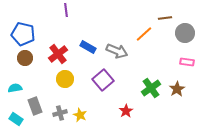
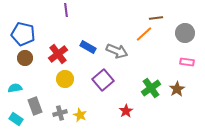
brown line: moved 9 px left
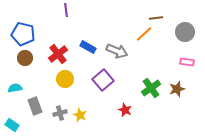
gray circle: moved 1 px up
brown star: rotated 14 degrees clockwise
red star: moved 1 px left, 1 px up; rotated 16 degrees counterclockwise
cyan rectangle: moved 4 px left, 6 px down
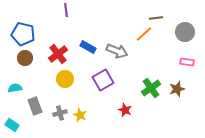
purple square: rotated 10 degrees clockwise
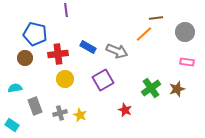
blue pentagon: moved 12 px right
red cross: rotated 30 degrees clockwise
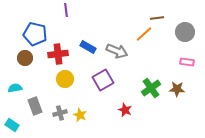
brown line: moved 1 px right
brown star: rotated 21 degrees clockwise
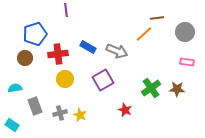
blue pentagon: rotated 30 degrees counterclockwise
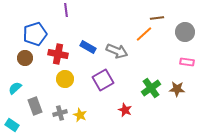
red cross: rotated 18 degrees clockwise
cyan semicircle: rotated 32 degrees counterclockwise
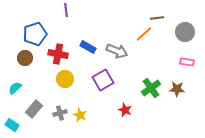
gray rectangle: moved 1 px left, 3 px down; rotated 60 degrees clockwise
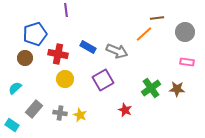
gray cross: rotated 24 degrees clockwise
